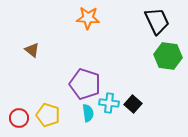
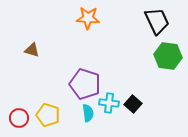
brown triangle: rotated 21 degrees counterclockwise
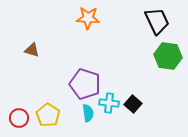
yellow pentagon: rotated 15 degrees clockwise
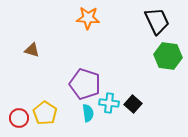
yellow pentagon: moved 3 px left, 2 px up
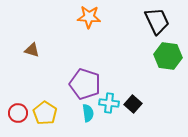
orange star: moved 1 px right, 1 px up
red circle: moved 1 px left, 5 px up
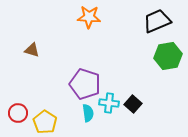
black trapezoid: rotated 88 degrees counterclockwise
green hexagon: rotated 16 degrees counterclockwise
yellow pentagon: moved 9 px down
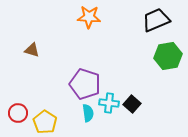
black trapezoid: moved 1 px left, 1 px up
black square: moved 1 px left
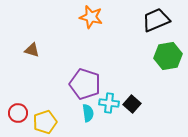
orange star: moved 2 px right; rotated 10 degrees clockwise
yellow pentagon: rotated 20 degrees clockwise
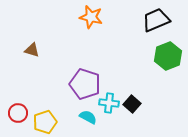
green hexagon: rotated 12 degrees counterclockwise
cyan semicircle: moved 4 px down; rotated 54 degrees counterclockwise
